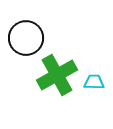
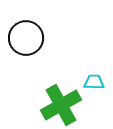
green cross: moved 4 px right, 30 px down
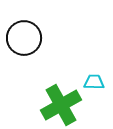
black circle: moved 2 px left
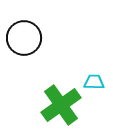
green cross: rotated 6 degrees counterclockwise
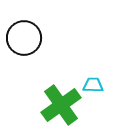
cyan trapezoid: moved 1 px left, 3 px down
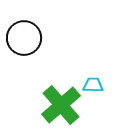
green cross: rotated 6 degrees counterclockwise
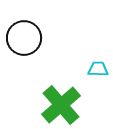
cyan trapezoid: moved 5 px right, 16 px up
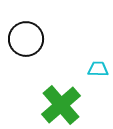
black circle: moved 2 px right, 1 px down
